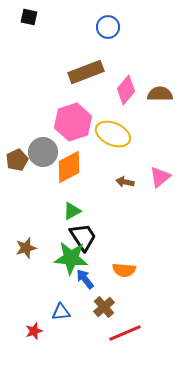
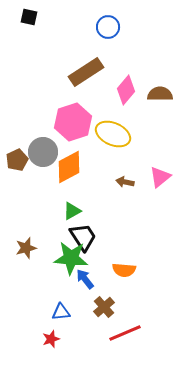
brown rectangle: rotated 12 degrees counterclockwise
red star: moved 17 px right, 8 px down
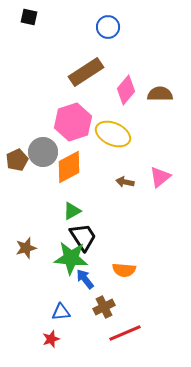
brown cross: rotated 15 degrees clockwise
